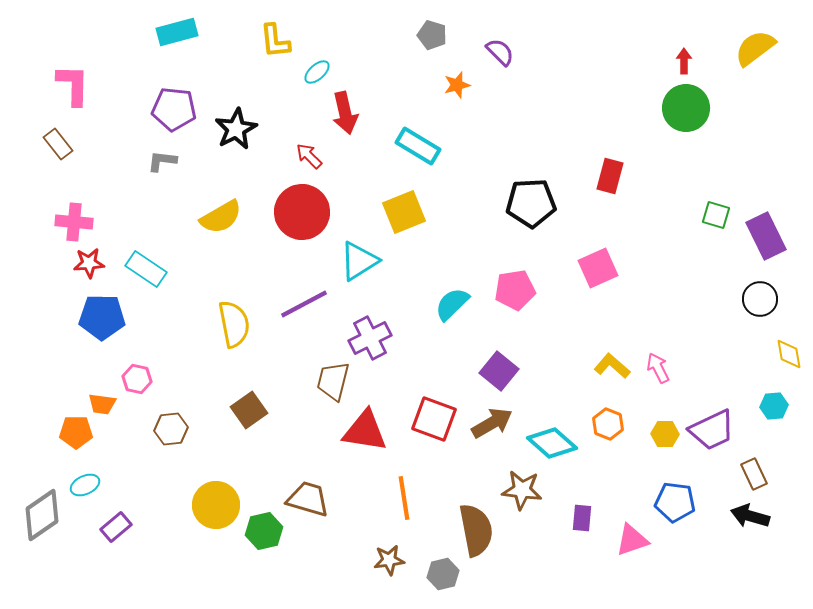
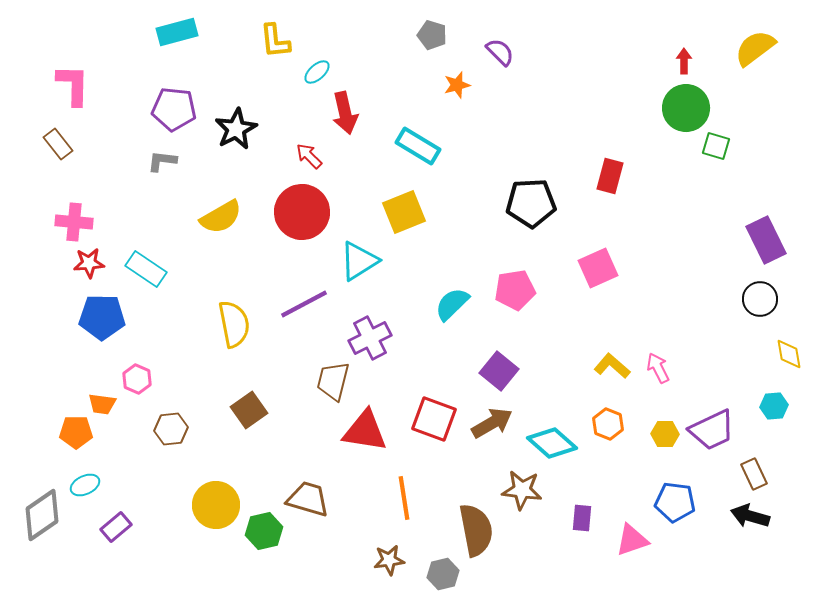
green square at (716, 215): moved 69 px up
purple rectangle at (766, 236): moved 4 px down
pink hexagon at (137, 379): rotated 12 degrees clockwise
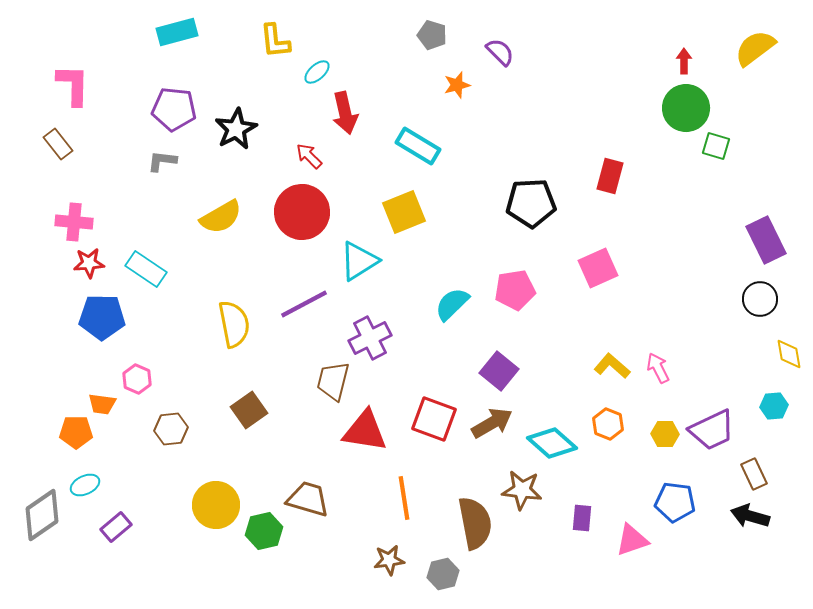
brown semicircle at (476, 530): moved 1 px left, 7 px up
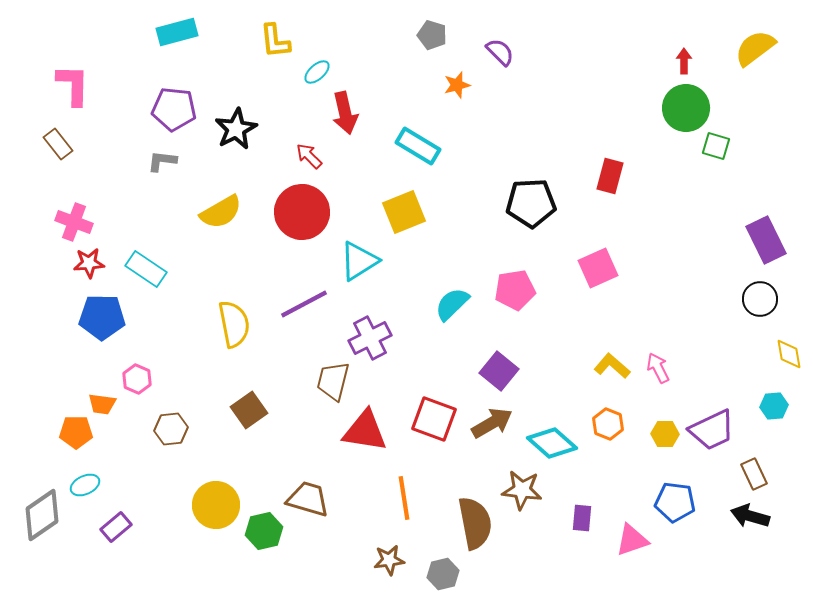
yellow semicircle at (221, 217): moved 5 px up
pink cross at (74, 222): rotated 15 degrees clockwise
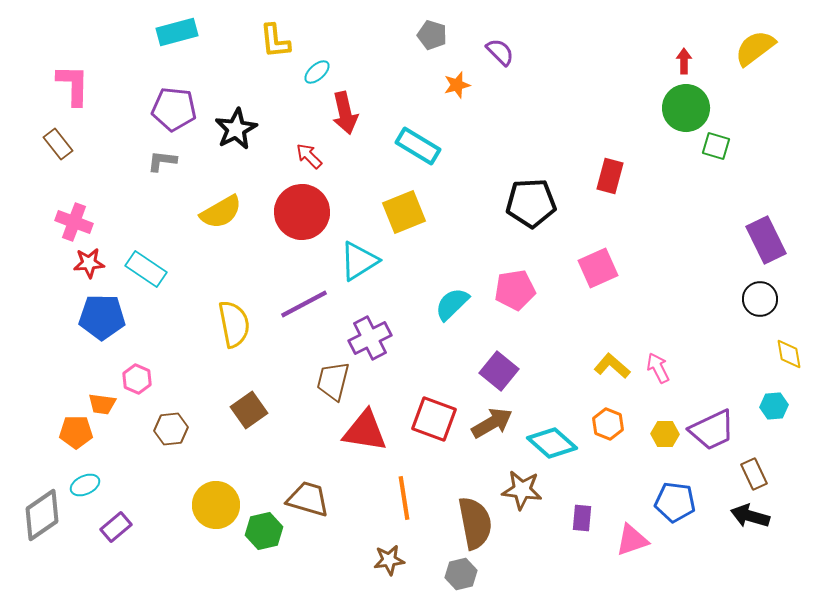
gray hexagon at (443, 574): moved 18 px right
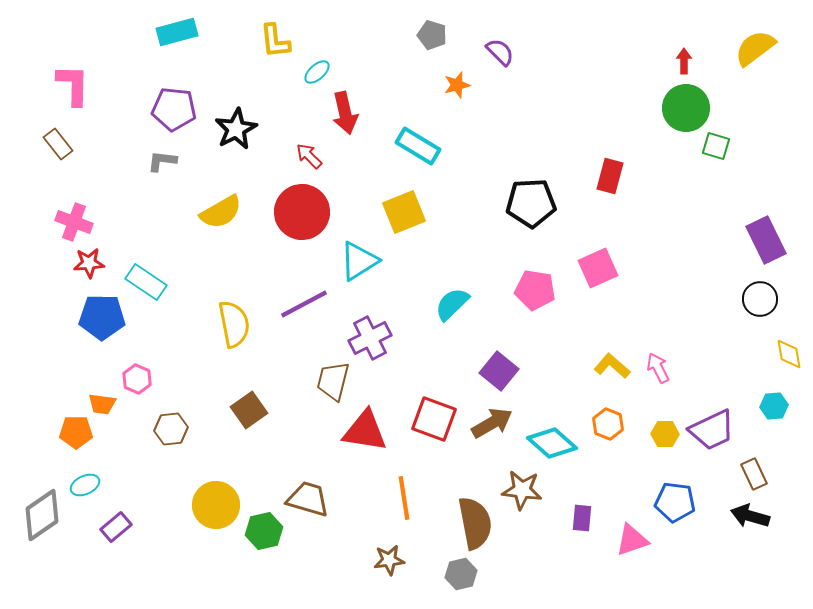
cyan rectangle at (146, 269): moved 13 px down
pink pentagon at (515, 290): moved 20 px right; rotated 18 degrees clockwise
